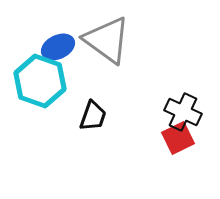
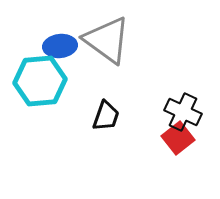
blue ellipse: moved 2 px right, 1 px up; rotated 20 degrees clockwise
cyan hexagon: rotated 24 degrees counterclockwise
black trapezoid: moved 13 px right
red square: rotated 12 degrees counterclockwise
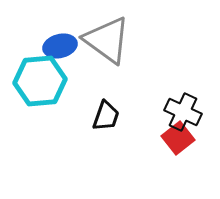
blue ellipse: rotated 8 degrees counterclockwise
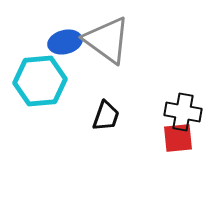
blue ellipse: moved 5 px right, 4 px up
black cross: rotated 15 degrees counterclockwise
red square: rotated 32 degrees clockwise
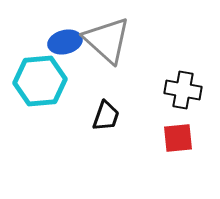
gray triangle: rotated 6 degrees clockwise
black cross: moved 22 px up
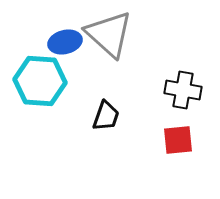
gray triangle: moved 2 px right, 6 px up
cyan hexagon: rotated 9 degrees clockwise
red square: moved 2 px down
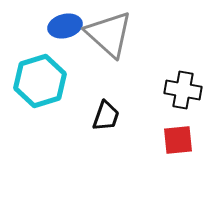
blue ellipse: moved 16 px up
cyan hexagon: rotated 21 degrees counterclockwise
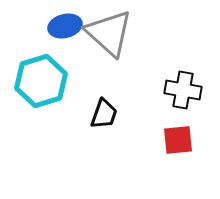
gray triangle: moved 1 px up
cyan hexagon: moved 1 px right
black trapezoid: moved 2 px left, 2 px up
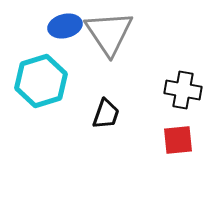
gray triangle: rotated 14 degrees clockwise
black trapezoid: moved 2 px right
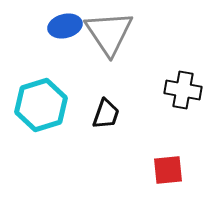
cyan hexagon: moved 24 px down
red square: moved 10 px left, 30 px down
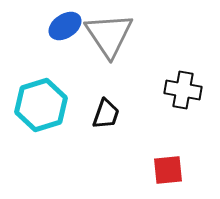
blue ellipse: rotated 20 degrees counterclockwise
gray triangle: moved 2 px down
